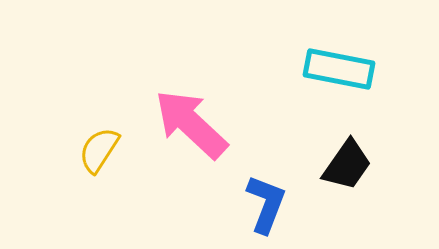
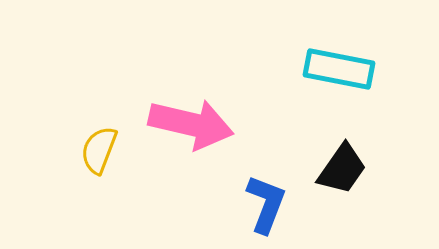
pink arrow: rotated 150 degrees clockwise
yellow semicircle: rotated 12 degrees counterclockwise
black trapezoid: moved 5 px left, 4 px down
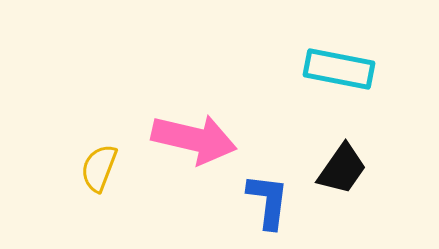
pink arrow: moved 3 px right, 15 px down
yellow semicircle: moved 18 px down
blue L-shape: moved 2 px right, 3 px up; rotated 14 degrees counterclockwise
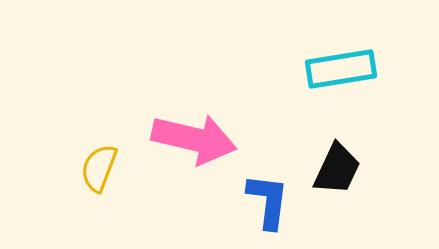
cyan rectangle: moved 2 px right; rotated 20 degrees counterclockwise
black trapezoid: moved 5 px left; rotated 10 degrees counterclockwise
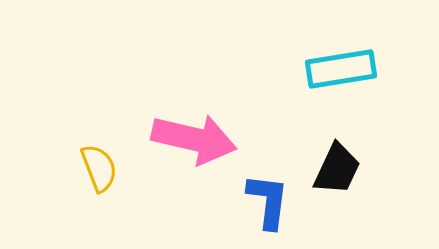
yellow semicircle: rotated 138 degrees clockwise
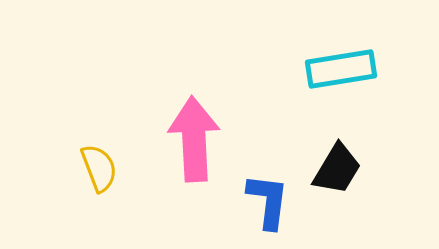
pink arrow: rotated 106 degrees counterclockwise
black trapezoid: rotated 6 degrees clockwise
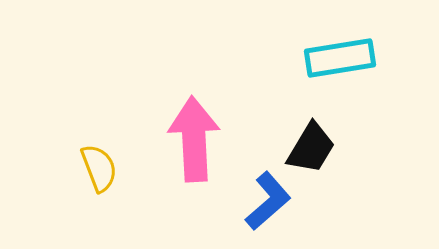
cyan rectangle: moved 1 px left, 11 px up
black trapezoid: moved 26 px left, 21 px up
blue L-shape: rotated 42 degrees clockwise
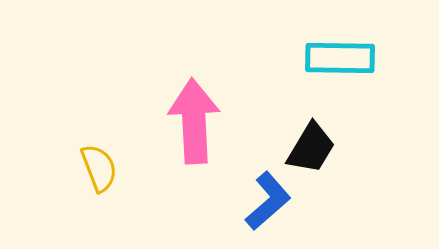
cyan rectangle: rotated 10 degrees clockwise
pink arrow: moved 18 px up
